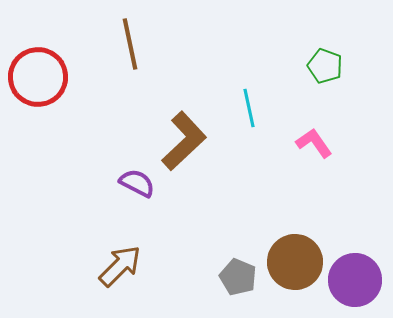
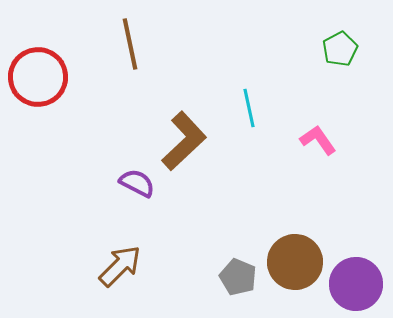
green pentagon: moved 15 px right, 17 px up; rotated 24 degrees clockwise
pink L-shape: moved 4 px right, 3 px up
purple circle: moved 1 px right, 4 px down
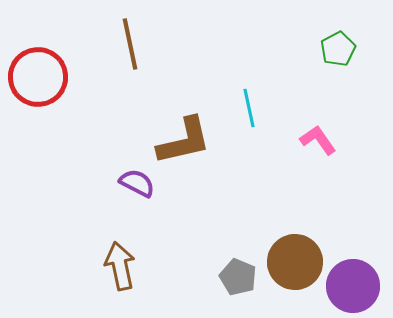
green pentagon: moved 2 px left
brown L-shape: rotated 30 degrees clockwise
brown arrow: rotated 57 degrees counterclockwise
purple circle: moved 3 px left, 2 px down
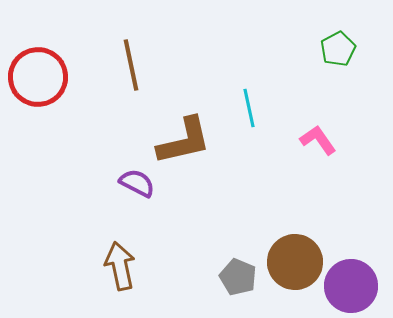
brown line: moved 1 px right, 21 px down
purple circle: moved 2 px left
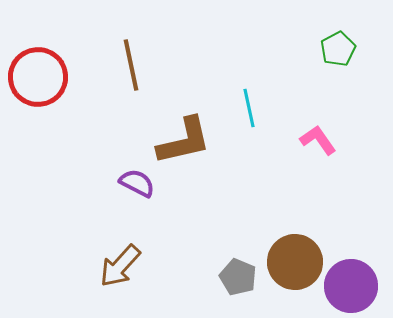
brown arrow: rotated 126 degrees counterclockwise
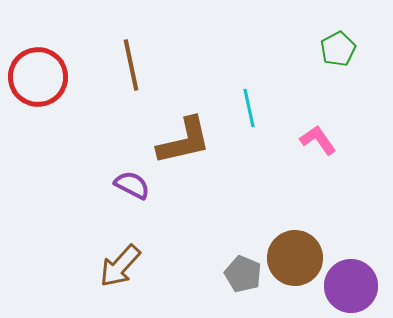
purple semicircle: moved 5 px left, 2 px down
brown circle: moved 4 px up
gray pentagon: moved 5 px right, 3 px up
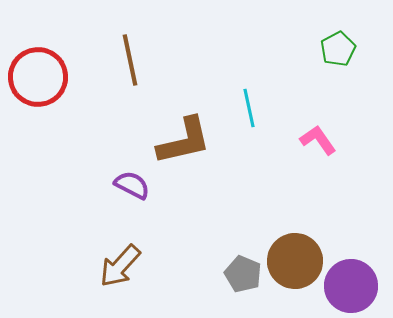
brown line: moved 1 px left, 5 px up
brown circle: moved 3 px down
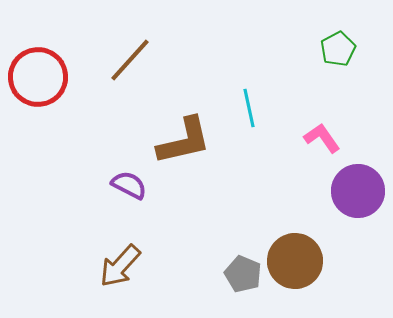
brown line: rotated 54 degrees clockwise
pink L-shape: moved 4 px right, 2 px up
purple semicircle: moved 3 px left
purple circle: moved 7 px right, 95 px up
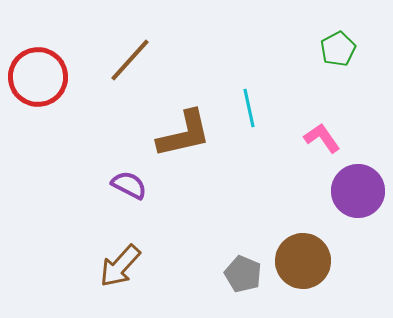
brown L-shape: moved 7 px up
brown circle: moved 8 px right
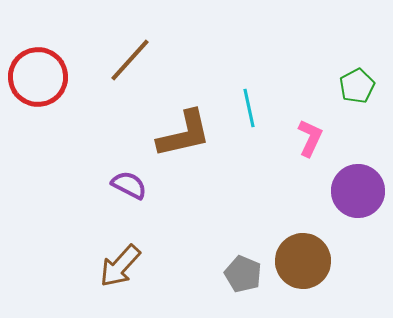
green pentagon: moved 19 px right, 37 px down
pink L-shape: moved 12 px left; rotated 60 degrees clockwise
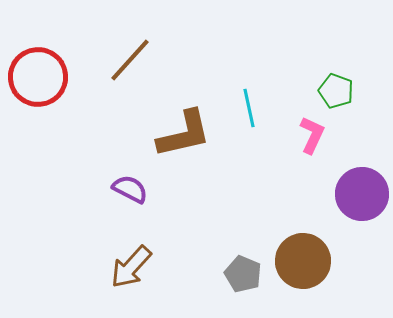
green pentagon: moved 21 px left, 5 px down; rotated 24 degrees counterclockwise
pink L-shape: moved 2 px right, 3 px up
purple semicircle: moved 1 px right, 4 px down
purple circle: moved 4 px right, 3 px down
brown arrow: moved 11 px right, 1 px down
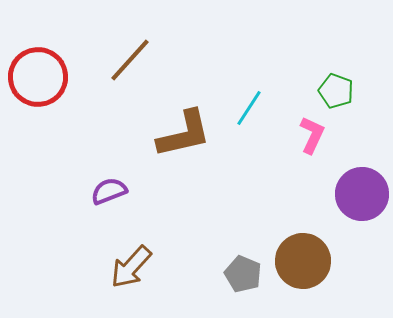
cyan line: rotated 45 degrees clockwise
purple semicircle: moved 21 px left, 2 px down; rotated 48 degrees counterclockwise
